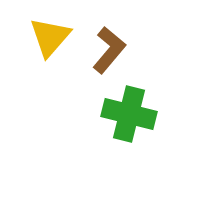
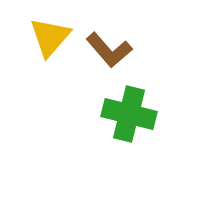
brown L-shape: rotated 99 degrees clockwise
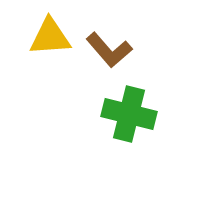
yellow triangle: rotated 45 degrees clockwise
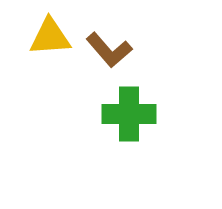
green cross: rotated 14 degrees counterclockwise
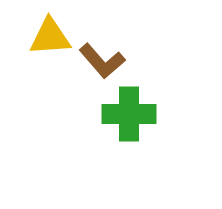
brown L-shape: moved 7 px left, 11 px down
